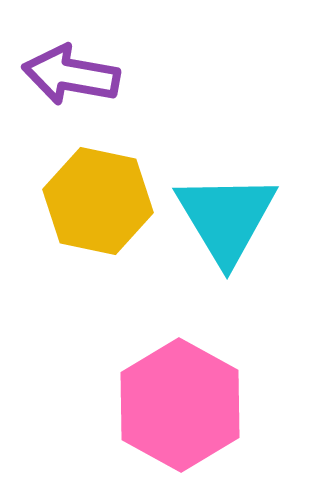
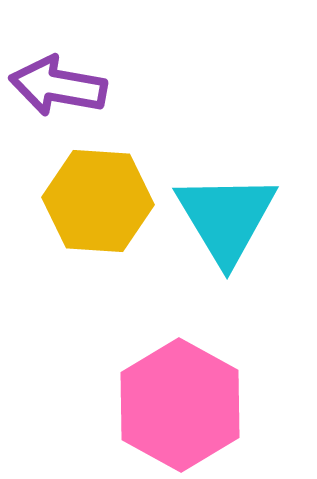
purple arrow: moved 13 px left, 11 px down
yellow hexagon: rotated 8 degrees counterclockwise
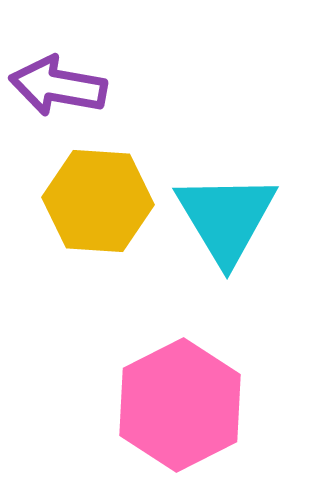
pink hexagon: rotated 4 degrees clockwise
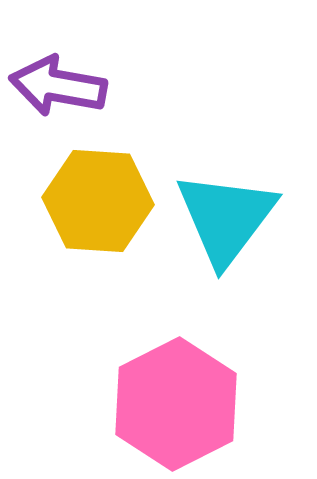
cyan triangle: rotated 8 degrees clockwise
pink hexagon: moved 4 px left, 1 px up
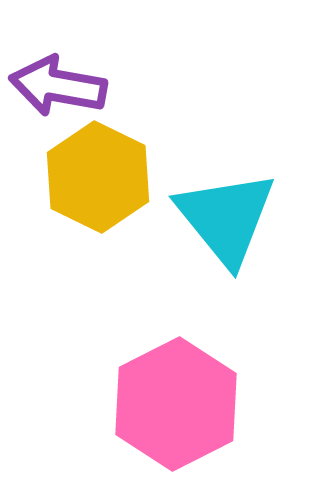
yellow hexagon: moved 24 px up; rotated 22 degrees clockwise
cyan triangle: rotated 16 degrees counterclockwise
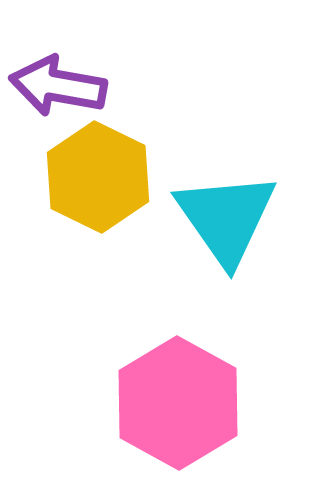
cyan triangle: rotated 4 degrees clockwise
pink hexagon: moved 2 px right, 1 px up; rotated 4 degrees counterclockwise
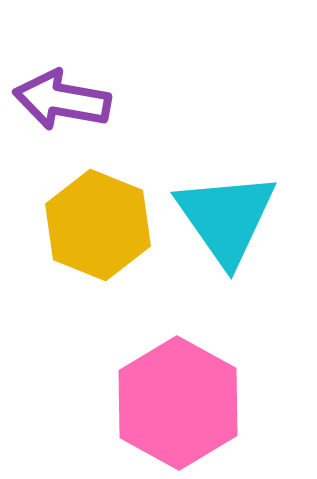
purple arrow: moved 4 px right, 14 px down
yellow hexagon: moved 48 px down; rotated 4 degrees counterclockwise
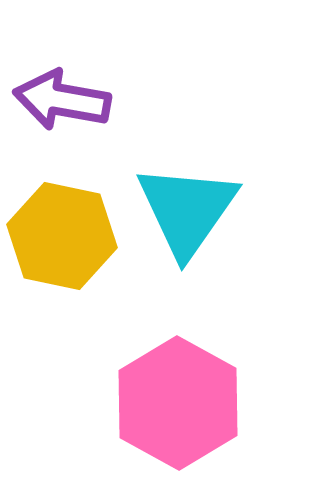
cyan triangle: moved 39 px left, 8 px up; rotated 10 degrees clockwise
yellow hexagon: moved 36 px left, 11 px down; rotated 10 degrees counterclockwise
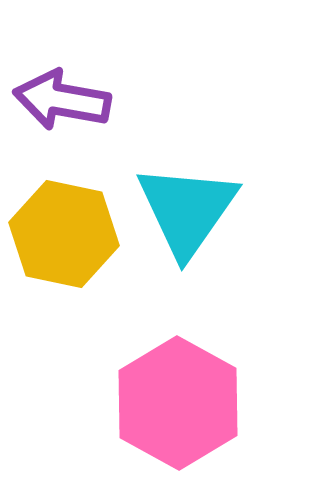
yellow hexagon: moved 2 px right, 2 px up
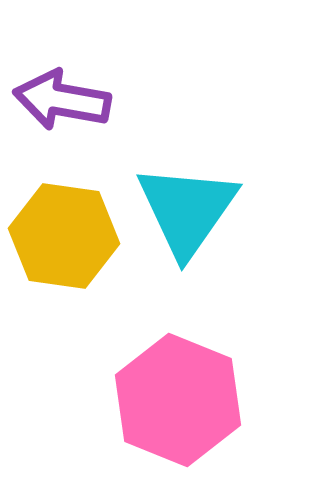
yellow hexagon: moved 2 px down; rotated 4 degrees counterclockwise
pink hexagon: moved 3 px up; rotated 7 degrees counterclockwise
